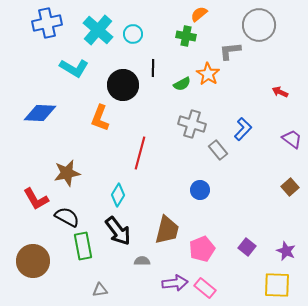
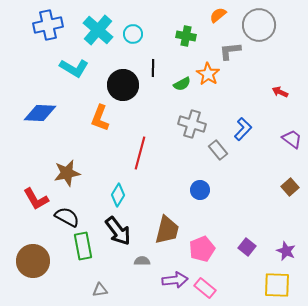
orange semicircle: moved 19 px right, 1 px down
blue cross: moved 1 px right, 2 px down
purple arrow: moved 3 px up
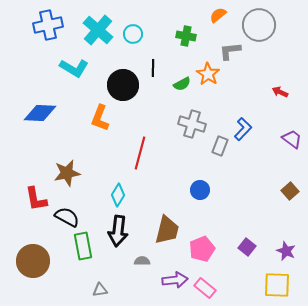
gray rectangle: moved 2 px right, 4 px up; rotated 60 degrees clockwise
brown square: moved 4 px down
red L-shape: rotated 20 degrees clockwise
black arrow: rotated 44 degrees clockwise
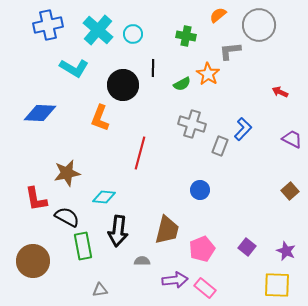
purple trapezoid: rotated 10 degrees counterclockwise
cyan diamond: moved 14 px left, 2 px down; rotated 65 degrees clockwise
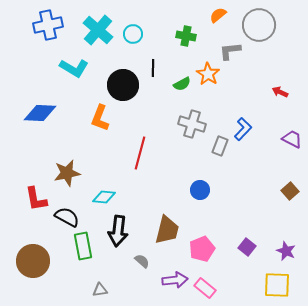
gray semicircle: rotated 42 degrees clockwise
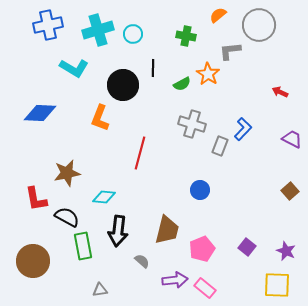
cyan cross: rotated 32 degrees clockwise
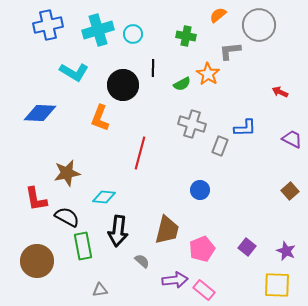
cyan L-shape: moved 4 px down
blue L-shape: moved 2 px right, 1 px up; rotated 45 degrees clockwise
brown circle: moved 4 px right
pink rectangle: moved 1 px left, 2 px down
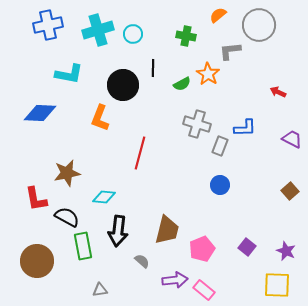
cyan L-shape: moved 5 px left, 2 px down; rotated 20 degrees counterclockwise
red arrow: moved 2 px left
gray cross: moved 5 px right
blue circle: moved 20 px right, 5 px up
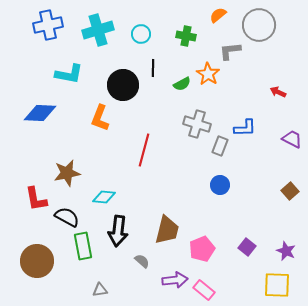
cyan circle: moved 8 px right
red line: moved 4 px right, 3 px up
